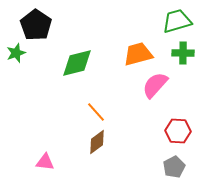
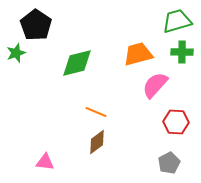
green cross: moved 1 px left, 1 px up
orange line: rotated 25 degrees counterclockwise
red hexagon: moved 2 px left, 9 px up
gray pentagon: moved 5 px left, 4 px up
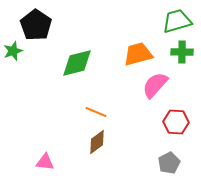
green star: moved 3 px left, 2 px up
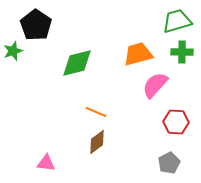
pink triangle: moved 1 px right, 1 px down
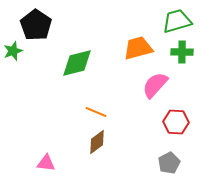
orange trapezoid: moved 6 px up
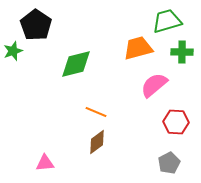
green trapezoid: moved 10 px left
green diamond: moved 1 px left, 1 px down
pink semicircle: moved 1 px left; rotated 8 degrees clockwise
pink triangle: moved 1 px left; rotated 12 degrees counterclockwise
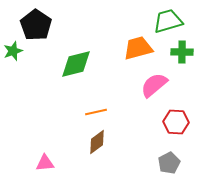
green trapezoid: moved 1 px right
orange line: rotated 35 degrees counterclockwise
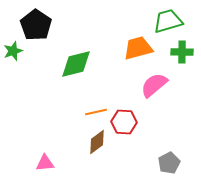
red hexagon: moved 52 px left
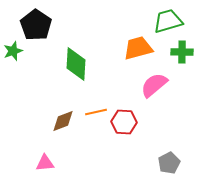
green diamond: rotated 72 degrees counterclockwise
brown diamond: moved 34 px left, 21 px up; rotated 15 degrees clockwise
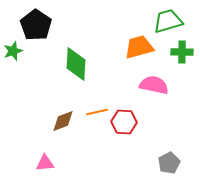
orange trapezoid: moved 1 px right, 1 px up
pink semicircle: rotated 52 degrees clockwise
orange line: moved 1 px right
